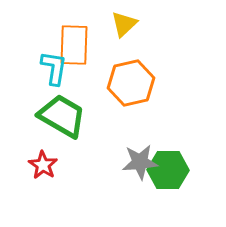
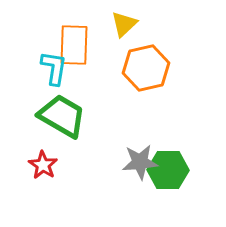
orange hexagon: moved 15 px right, 15 px up
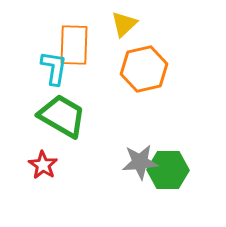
orange hexagon: moved 2 px left, 1 px down
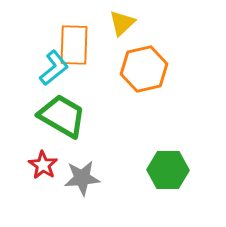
yellow triangle: moved 2 px left, 1 px up
cyan L-shape: rotated 42 degrees clockwise
gray star: moved 58 px left, 16 px down
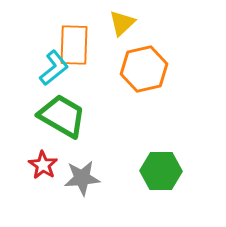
green hexagon: moved 7 px left, 1 px down
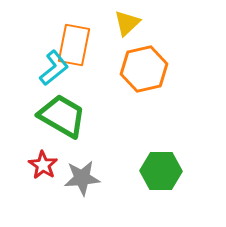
yellow triangle: moved 5 px right
orange rectangle: rotated 9 degrees clockwise
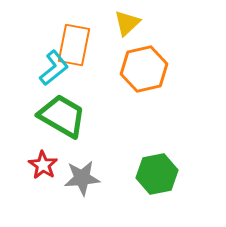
green hexagon: moved 4 px left, 3 px down; rotated 12 degrees counterclockwise
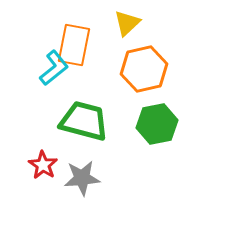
green trapezoid: moved 22 px right, 5 px down; rotated 15 degrees counterclockwise
green hexagon: moved 50 px up
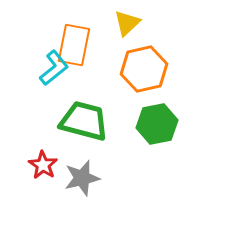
gray star: rotated 9 degrees counterclockwise
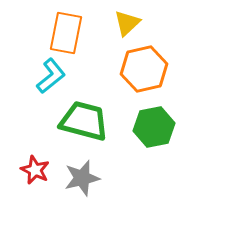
orange rectangle: moved 8 px left, 12 px up
cyan L-shape: moved 3 px left, 8 px down
green hexagon: moved 3 px left, 3 px down
red star: moved 8 px left, 5 px down; rotated 8 degrees counterclockwise
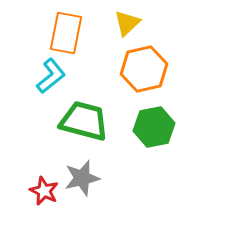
red star: moved 9 px right, 21 px down
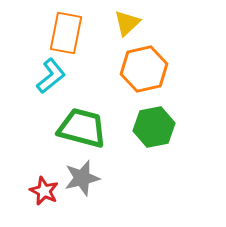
green trapezoid: moved 2 px left, 7 px down
